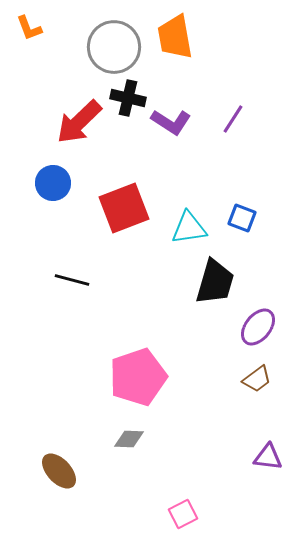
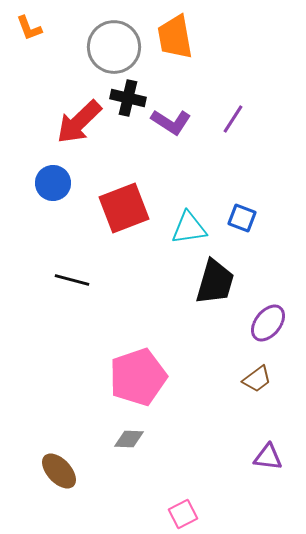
purple ellipse: moved 10 px right, 4 px up
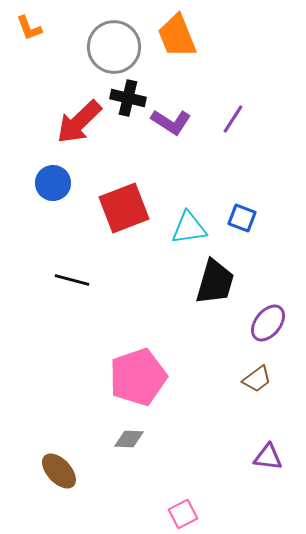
orange trapezoid: moved 2 px right, 1 px up; rotated 12 degrees counterclockwise
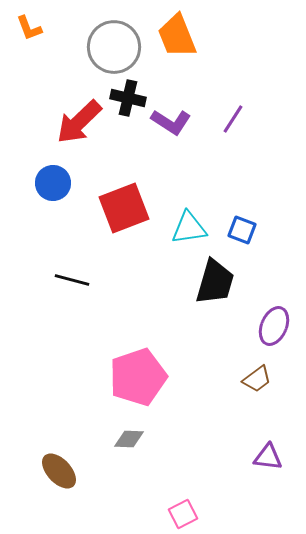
blue square: moved 12 px down
purple ellipse: moved 6 px right, 3 px down; rotated 15 degrees counterclockwise
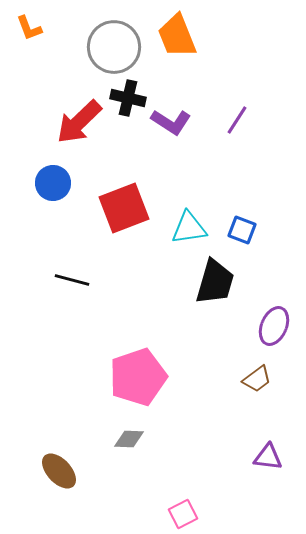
purple line: moved 4 px right, 1 px down
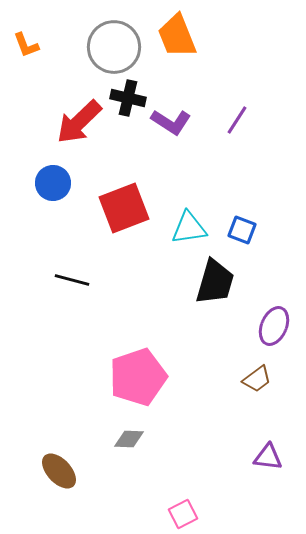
orange L-shape: moved 3 px left, 17 px down
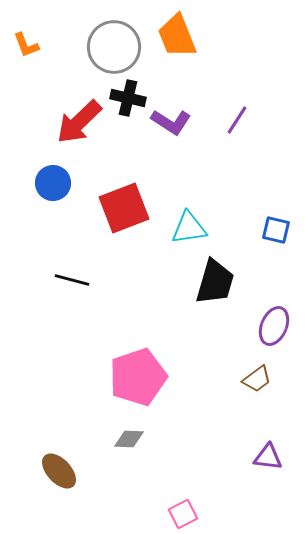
blue square: moved 34 px right; rotated 8 degrees counterclockwise
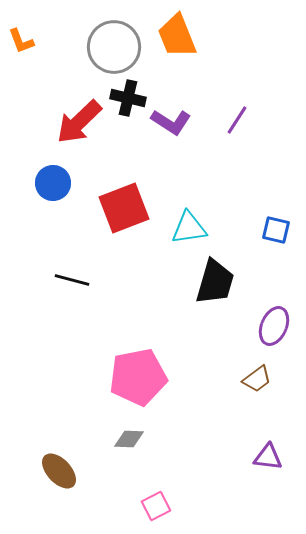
orange L-shape: moved 5 px left, 4 px up
pink pentagon: rotated 8 degrees clockwise
pink square: moved 27 px left, 8 px up
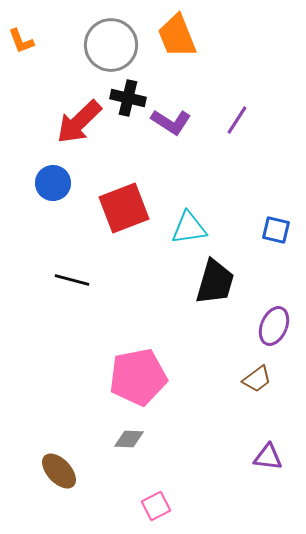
gray circle: moved 3 px left, 2 px up
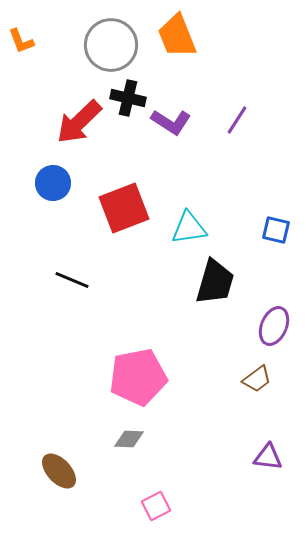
black line: rotated 8 degrees clockwise
